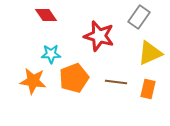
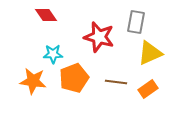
gray rectangle: moved 3 px left, 5 px down; rotated 25 degrees counterclockwise
red star: moved 1 px down
cyan star: moved 2 px right
orange rectangle: rotated 42 degrees clockwise
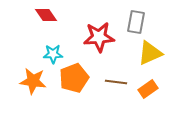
red star: rotated 20 degrees counterclockwise
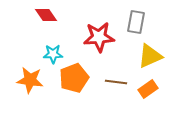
yellow triangle: moved 3 px down
orange star: moved 3 px left, 1 px up
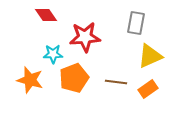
gray rectangle: moved 1 px down
red star: moved 14 px left
orange star: rotated 8 degrees clockwise
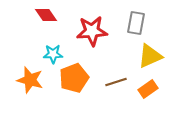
red star: moved 7 px right, 6 px up
brown line: rotated 25 degrees counterclockwise
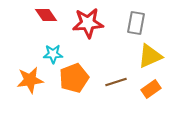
red star: moved 4 px left, 8 px up
orange star: rotated 24 degrees counterclockwise
orange rectangle: moved 3 px right
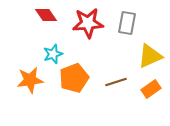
gray rectangle: moved 9 px left
cyan star: rotated 18 degrees counterclockwise
